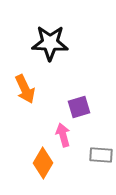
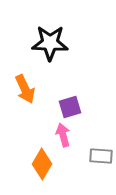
purple square: moved 9 px left
gray rectangle: moved 1 px down
orange diamond: moved 1 px left, 1 px down
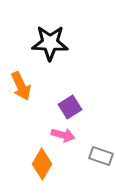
orange arrow: moved 4 px left, 3 px up
purple square: rotated 15 degrees counterclockwise
pink arrow: rotated 120 degrees clockwise
gray rectangle: rotated 15 degrees clockwise
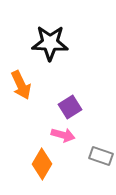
orange arrow: moved 1 px up
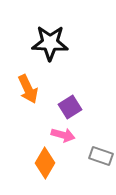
orange arrow: moved 7 px right, 4 px down
orange diamond: moved 3 px right, 1 px up
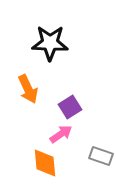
pink arrow: moved 2 px left, 1 px up; rotated 50 degrees counterclockwise
orange diamond: rotated 36 degrees counterclockwise
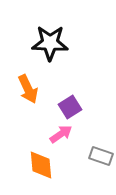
orange diamond: moved 4 px left, 2 px down
